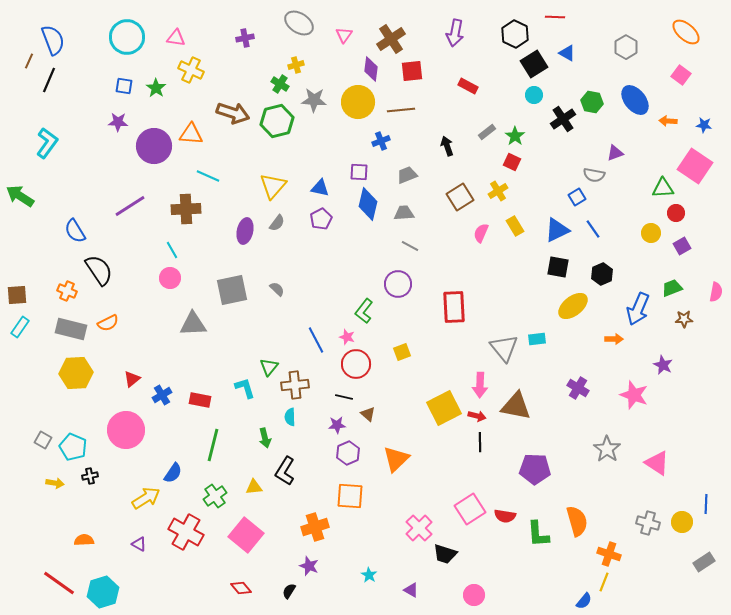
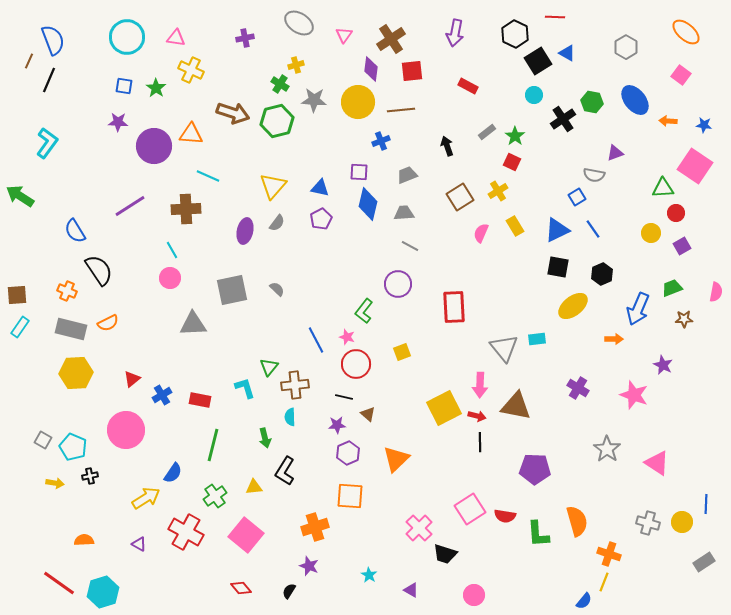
black square at (534, 64): moved 4 px right, 3 px up
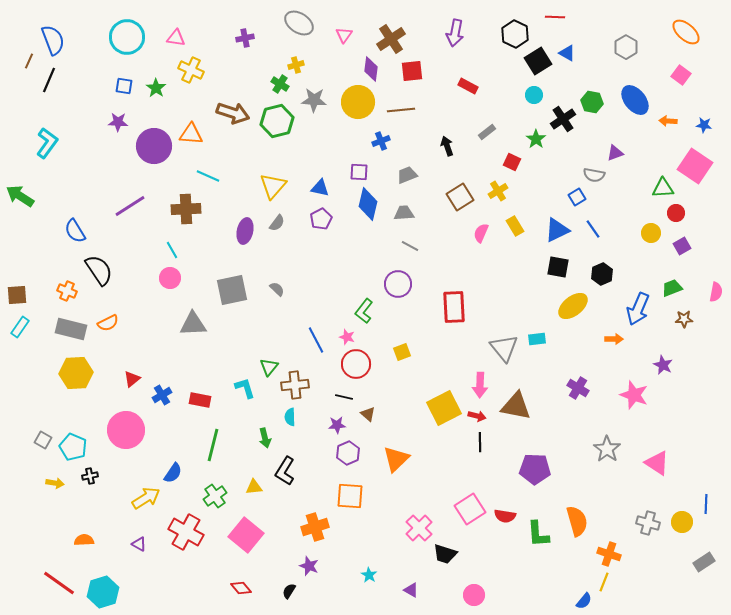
green star at (515, 136): moved 21 px right, 3 px down
